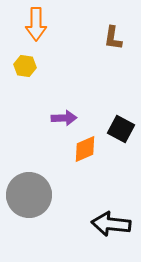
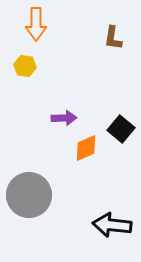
black square: rotated 12 degrees clockwise
orange diamond: moved 1 px right, 1 px up
black arrow: moved 1 px right, 1 px down
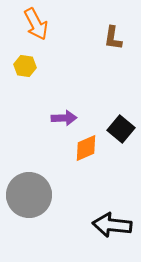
orange arrow: rotated 28 degrees counterclockwise
